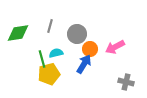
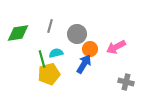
pink arrow: moved 1 px right
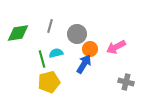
yellow pentagon: moved 8 px down
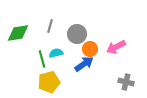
blue arrow: rotated 24 degrees clockwise
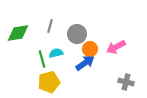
blue arrow: moved 1 px right, 1 px up
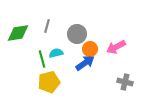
gray line: moved 3 px left
gray cross: moved 1 px left
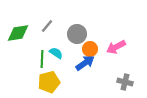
gray line: rotated 24 degrees clockwise
cyan semicircle: rotated 48 degrees clockwise
green line: rotated 18 degrees clockwise
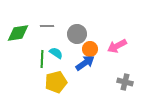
gray line: rotated 48 degrees clockwise
pink arrow: moved 1 px right, 1 px up
yellow pentagon: moved 7 px right
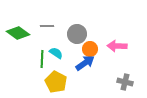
green diamond: rotated 45 degrees clockwise
pink arrow: rotated 30 degrees clockwise
yellow pentagon: rotated 30 degrees counterclockwise
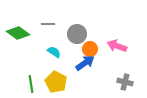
gray line: moved 1 px right, 2 px up
pink arrow: rotated 18 degrees clockwise
cyan semicircle: moved 2 px left, 1 px up
green line: moved 11 px left, 25 px down; rotated 12 degrees counterclockwise
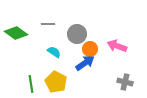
green diamond: moved 2 px left
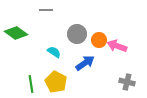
gray line: moved 2 px left, 14 px up
orange circle: moved 9 px right, 9 px up
gray cross: moved 2 px right
